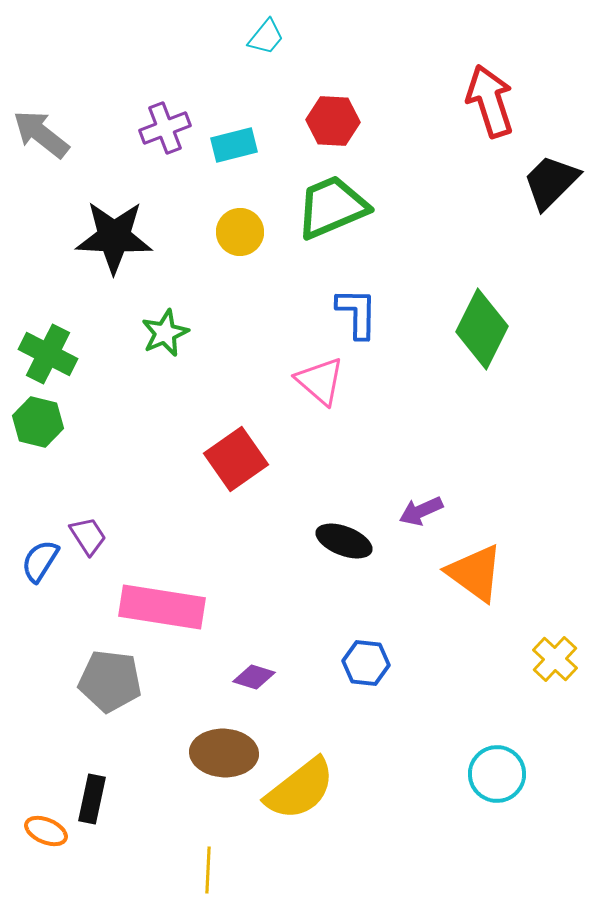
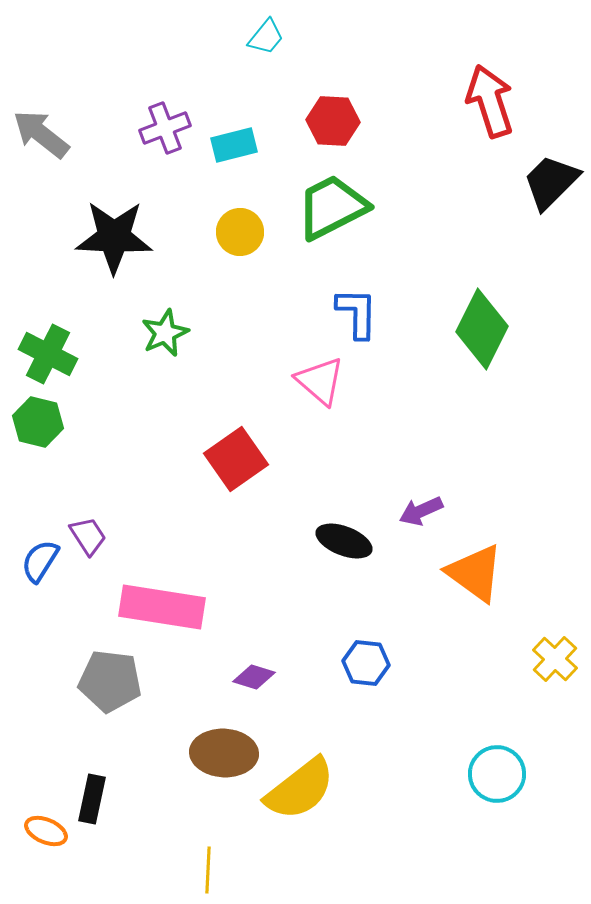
green trapezoid: rotated 4 degrees counterclockwise
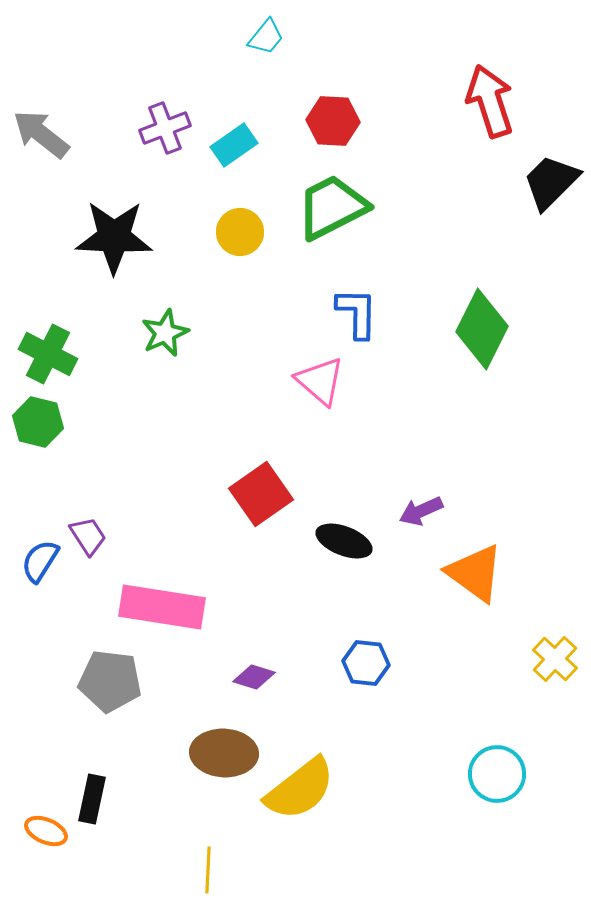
cyan rectangle: rotated 21 degrees counterclockwise
red square: moved 25 px right, 35 px down
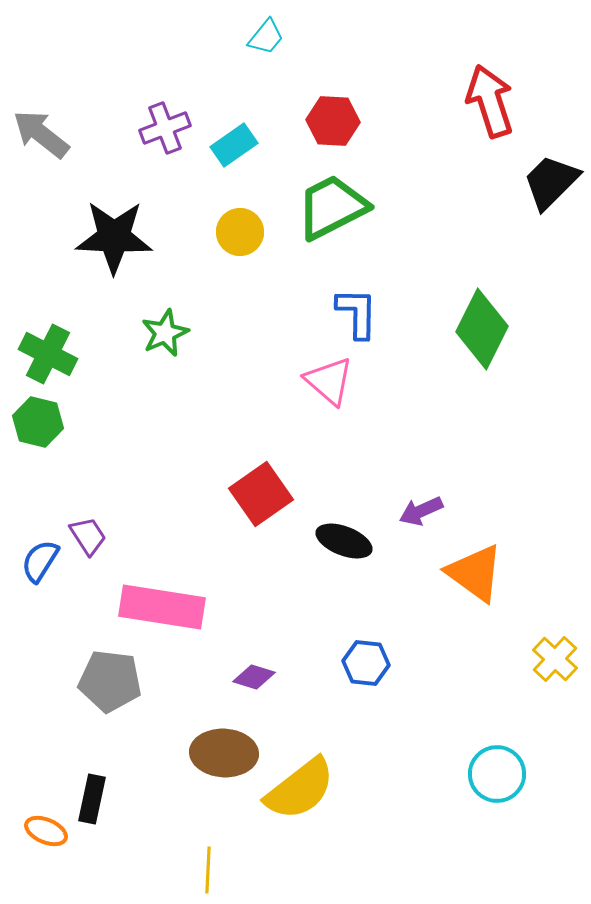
pink triangle: moved 9 px right
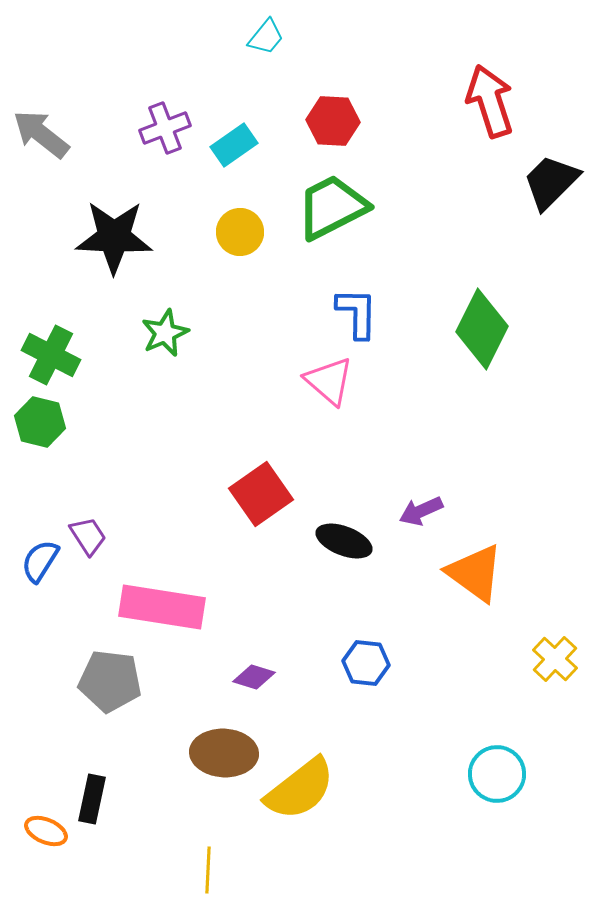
green cross: moved 3 px right, 1 px down
green hexagon: moved 2 px right
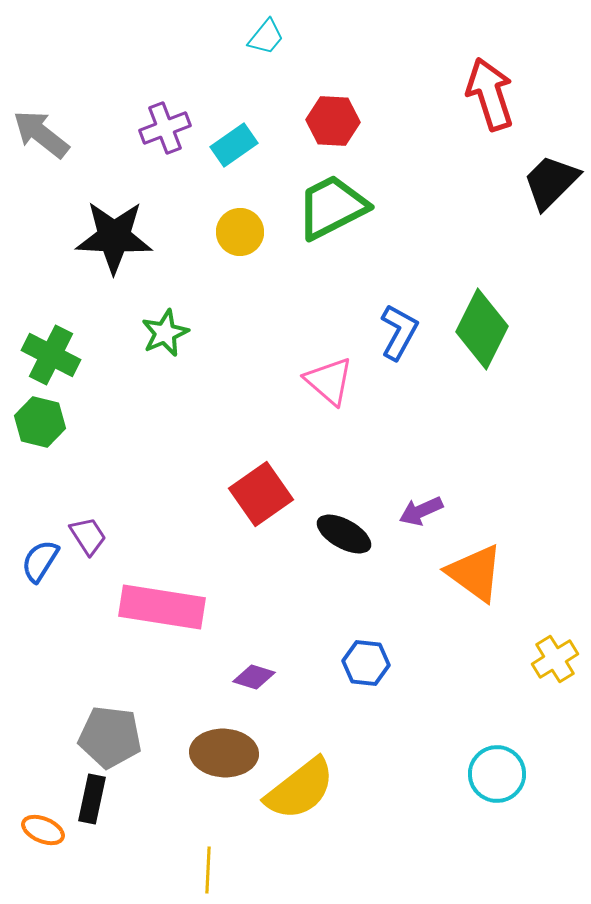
red arrow: moved 7 px up
blue L-shape: moved 42 px right, 19 px down; rotated 28 degrees clockwise
black ellipse: moved 7 px up; rotated 8 degrees clockwise
yellow cross: rotated 15 degrees clockwise
gray pentagon: moved 56 px down
orange ellipse: moved 3 px left, 1 px up
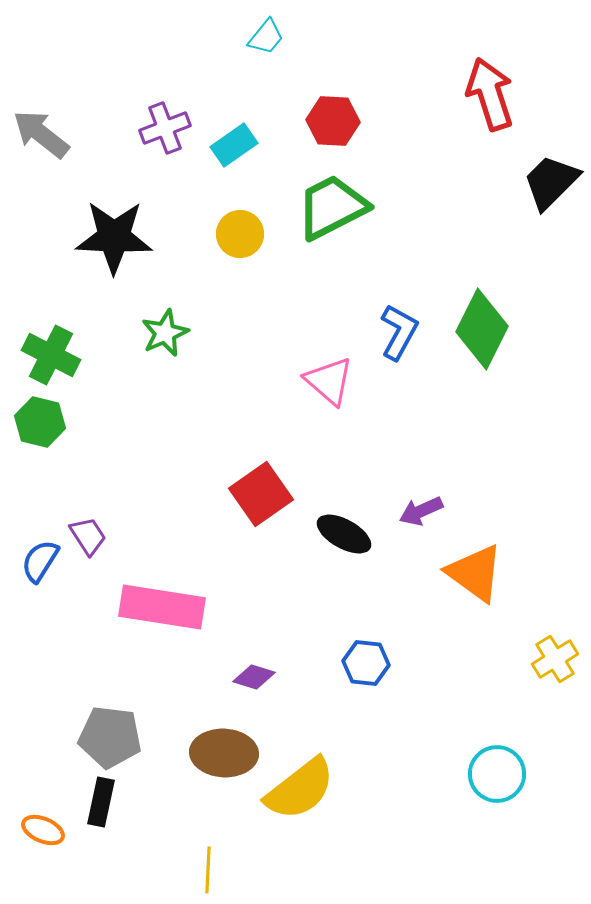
yellow circle: moved 2 px down
black rectangle: moved 9 px right, 3 px down
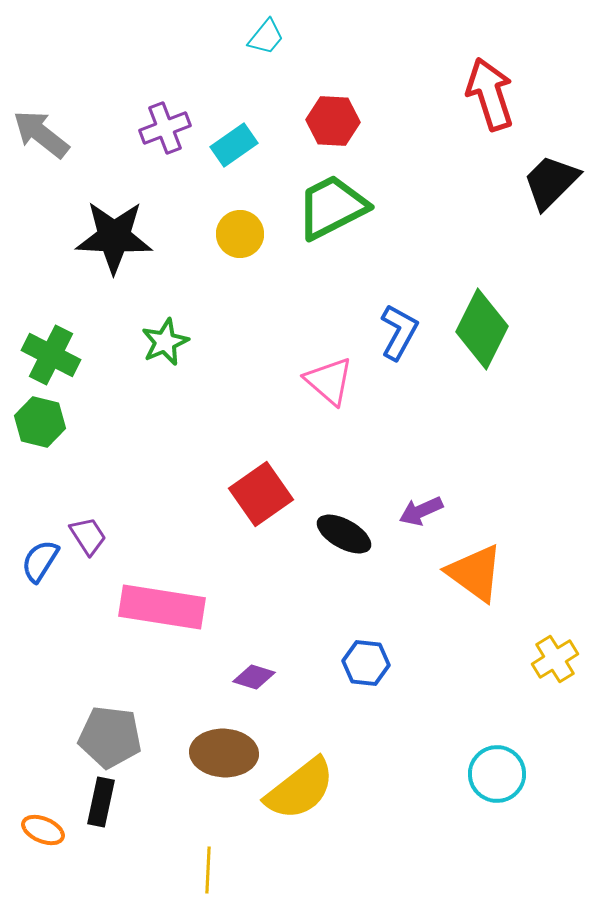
green star: moved 9 px down
